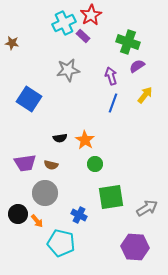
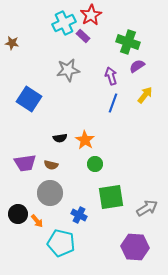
gray circle: moved 5 px right
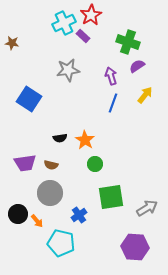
blue cross: rotated 28 degrees clockwise
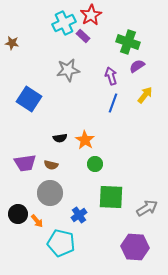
green square: rotated 12 degrees clockwise
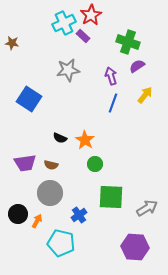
black semicircle: rotated 32 degrees clockwise
orange arrow: rotated 112 degrees counterclockwise
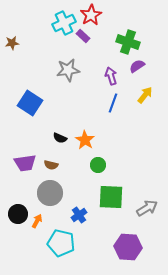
brown star: rotated 16 degrees counterclockwise
blue square: moved 1 px right, 4 px down
green circle: moved 3 px right, 1 px down
purple hexagon: moved 7 px left
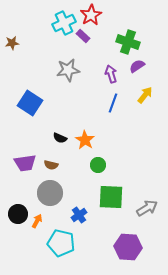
purple arrow: moved 2 px up
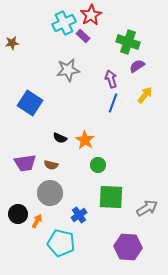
purple arrow: moved 5 px down
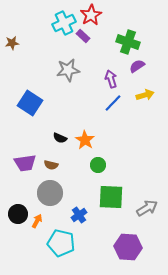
yellow arrow: rotated 36 degrees clockwise
blue line: rotated 24 degrees clockwise
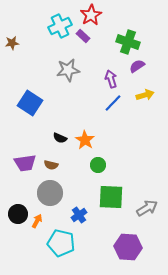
cyan cross: moved 4 px left, 3 px down
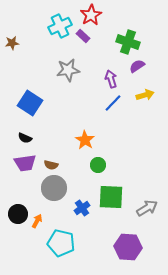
black semicircle: moved 35 px left
gray circle: moved 4 px right, 5 px up
blue cross: moved 3 px right, 7 px up
